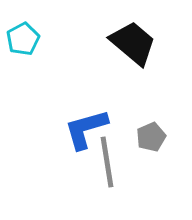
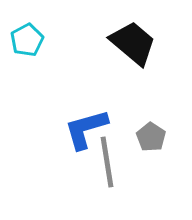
cyan pentagon: moved 4 px right, 1 px down
gray pentagon: rotated 16 degrees counterclockwise
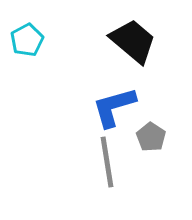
black trapezoid: moved 2 px up
blue L-shape: moved 28 px right, 22 px up
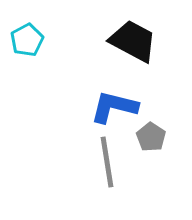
black trapezoid: rotated 12 degrees counterclockwise
blue L-shape: rotated 30 degrees clockwise
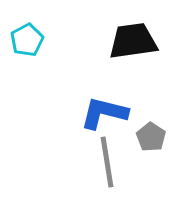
black trapezoid: rotated 36 degrees counterclockwise
blue L-shape: moved 10 px left, 6 px down
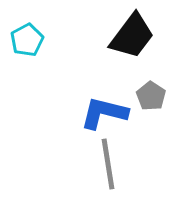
black trapezoid: moved 1 px left, 5 px up; rotated 135 degrees clockwise
gray pentagon: moved 41 px up
gray line: moved 1 px right, 2 px down
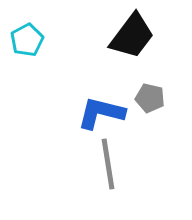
gray pentagon: moved 1 px left, 2 px down; rotated 20 degrees counterclockwise
blue L-shape: moved 3 px left
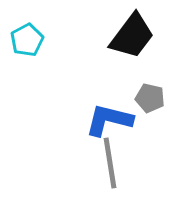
blue L-shape: moved 8 px right, 7 px down
gray line: moved 2 px right, 1 px up
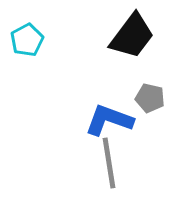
blue L-shape: rotated 6 degrees clockwise
gray line: moved 1 px left
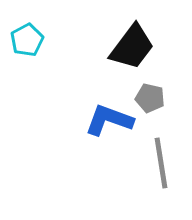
black trapezoid: moved 11 px down
gray line: moved 52 px right
